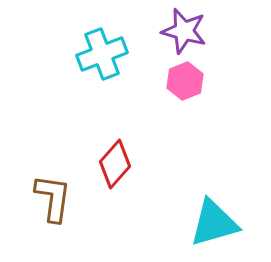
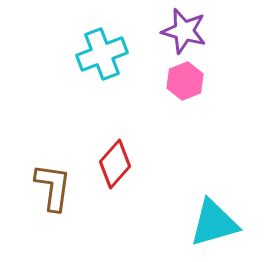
brown L-shape: moved 11 px up
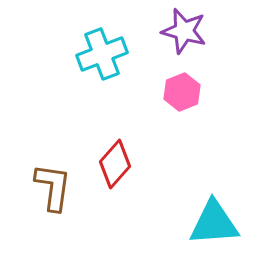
pink hexagon: moved 3 px left, 11 px down
cyan triangle: rotated 12 degrees clockwise
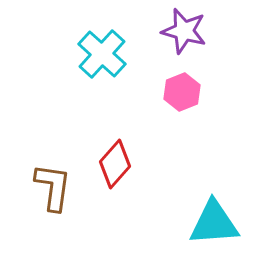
cyan cross: rotated 27 degrees counterclockwise
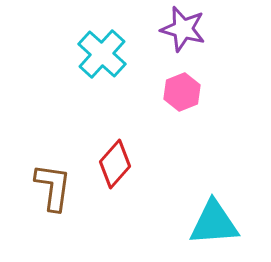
purple star: moved 1 px left, 2 px up
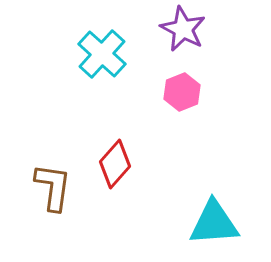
purple star: rotated 12 degrees clockwise
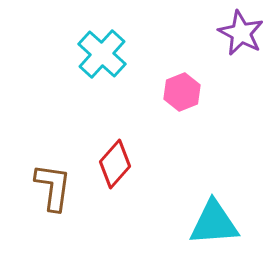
purple star: moved 58 px right, 4 px down
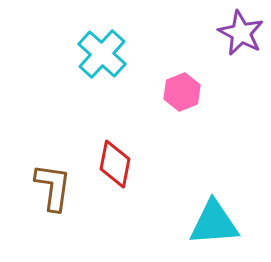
red diamond: rotated 30 degrees counterclockwise
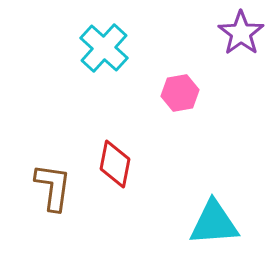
purple star: rotated 9 degrees clockwise
cyan cross: moved 2 px right, 6 px up
pink hexagon: moved 2 px left, 1 px down; rotated 12 degrees clockwise
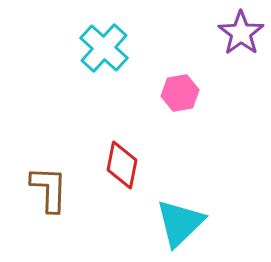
red diamond: moved 7 px right, 1 px down
brown L-shape: moved 4 px left, 2 px down; rotated 6 degrees counterclockwise
cyan triangle: moved 34 px left; rotated 40 degrees counterclockwise
